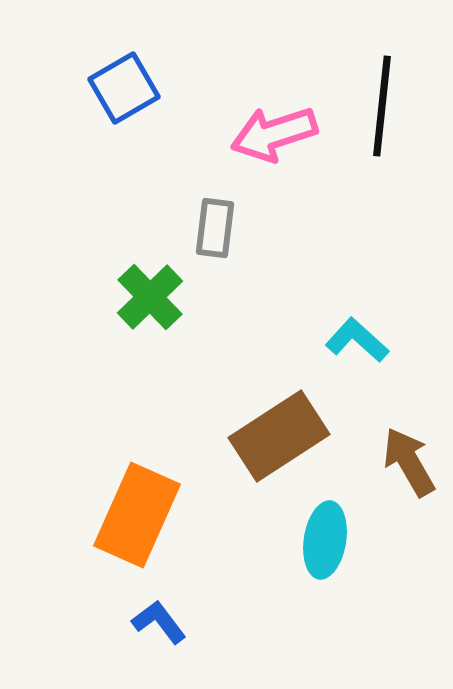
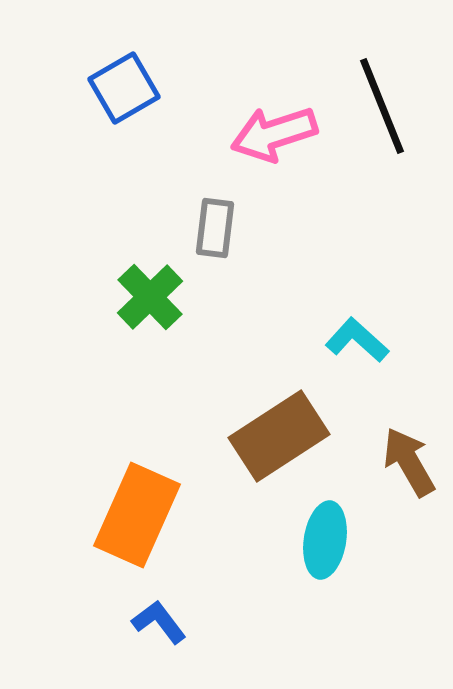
black line: rotated 28 degrees counterclockwise
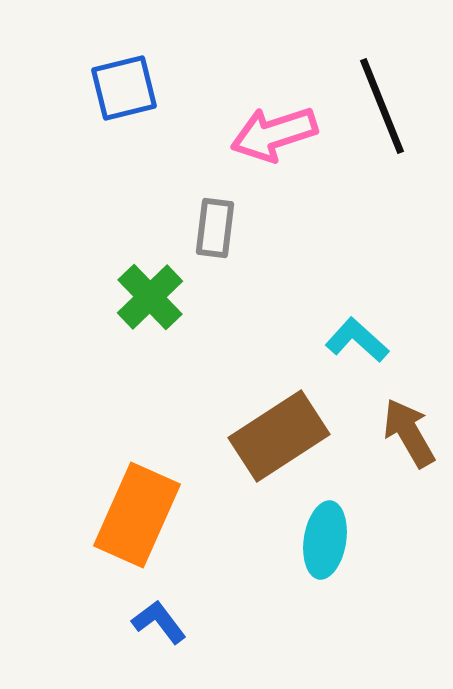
blue square: rotated 16 degrees clockwise
brown arrow: moved 29 px up
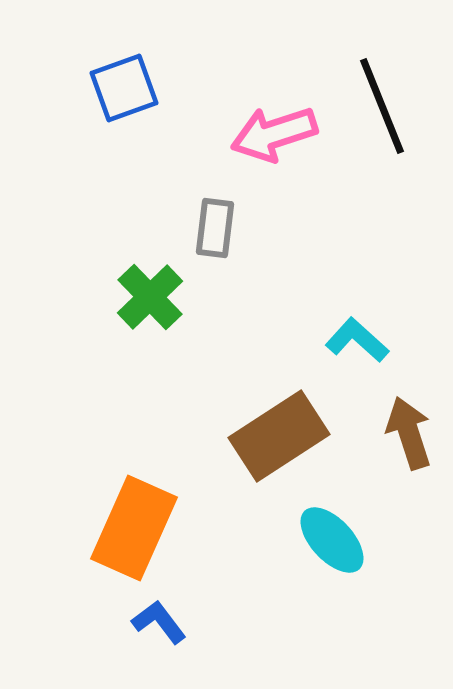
blue square: rotated 6 degrees counterclockwise
brown arrow: rotated 12 degrees clockwise
orange rectangle: moved 3 px left, 13 px down
cyan ellipse: moved 7 px right; rotated 52 degrees counterclockwise
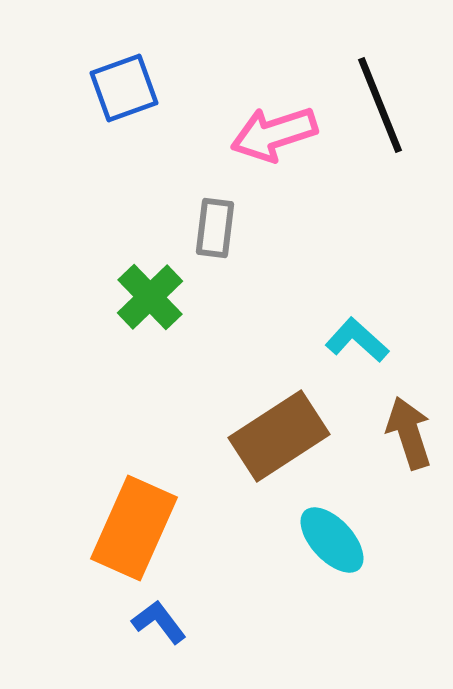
black line: moved 2 px left, 1 px up
